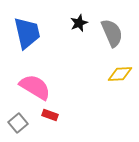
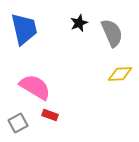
blue trapezoid: moved 3 px left, 4 px up
gray square: rotated 12 degrees clockwise
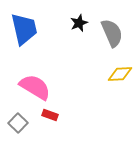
gray square: rotated 18 degrees counterclockwise
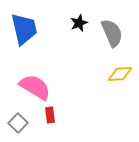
red rectangle: rotated 63 degrees clockwise
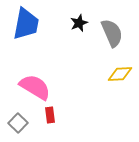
blue trapezoid: moved 2 px right, 5 px up; rotated 24 degrees clockwise
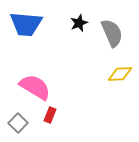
blue trapezoid: rotated 84 degrees clockwise
red rectangle: rotated 28 degrees clockwise
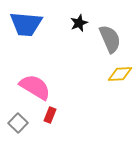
gray semicircle: moved 2 px left, 6 px down
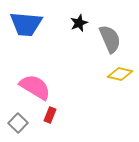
yellow diamond: rotated 15 degrees clockwise
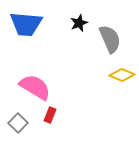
yellow diamond: moved 2 px right, 1 px down; rotated 10 degrees clockwise
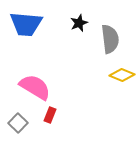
gray semicircle: rotated 16 degrees clockwise
